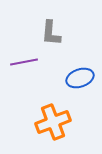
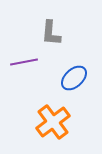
blue ellipse: moved 6 px left; rotated 24 degrees counterclockwise
orange cross: rotated 16 degrees counterclockwise
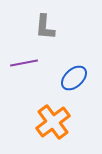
gray L-shape: moved 6 px left, 6 px up
purple line: moved 1 px down
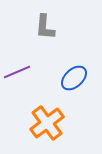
purple line: moved 7 px left, 9 px down; rotated 12 degrees counterclockwise
orange cross: moved 6 px left, 1 px down
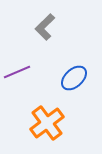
gray L-shape: rotated 40 degrees clockwise
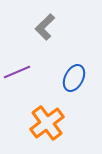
blue ellipse: rotated 20 degrees counterclockwise
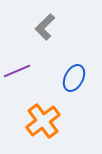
purple line: moved 1 px up
orange cross: moved 4 px left, 2 px up
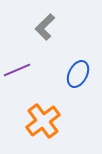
purple line: moved 1 px up
blue ellipse: moved 4 px right, 4 px up
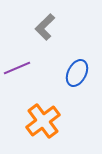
purple line: moved 2 px up
blue ellipse: moved 1 px left, 1 px up
